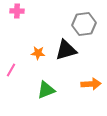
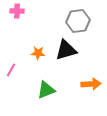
gray hexagon: moved 6 px left, 3 px up
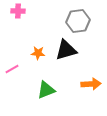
pink cross: moved 1 px right
pink line: moved 1 px right, 1 px up; rotated 32 degrees clockwise
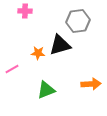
pink cross: moved 7 px right
black triangle: moved 6 px left, 5 px up
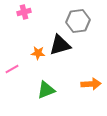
pink cross: moved 1 px left, 1 px down; rotated 16 degrees counterclockwise
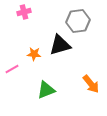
orange star: moved 4 px left, 1 px down
orange arrow: rotated 54 degrees clockwise
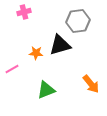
orange star: moved 2 px right, 1 px up
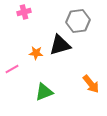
green triangle: moved 2 px left, 2 px down
